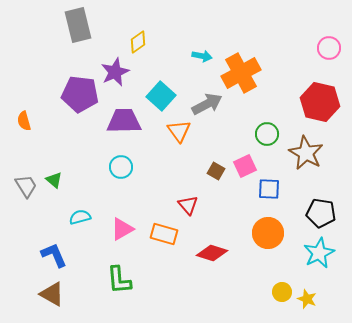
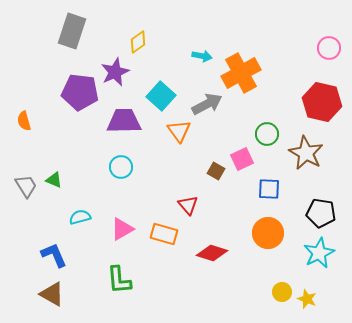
gray rectangle: moved 6 px left, 6 px down; rotated 32 degrees clockwise
purple pentagon: moved 2 px up
red hexagon: moved 2 px right
pink square: moved 3 px left, 7 px up
green triangle: rotated 18 degrees counterclockwise
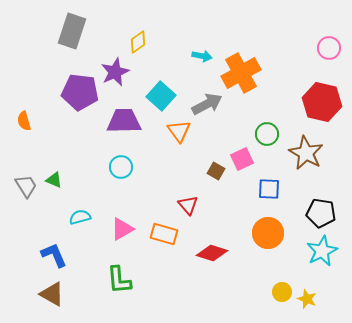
cyan star: moved 3 px right, 2 px up
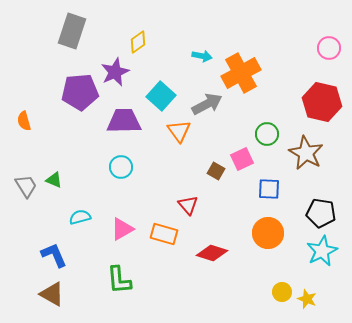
purple pentagon: rotated 12 degrees counterclockwise
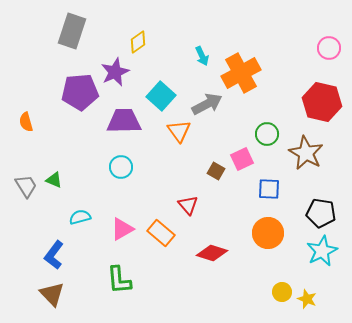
cyan arrow: rotated 54 degrees clockwise
orange semicircle: moved 2 px right, 1 px down
orange rectangle: moved 3 px left, 1 px up; rotated 24 degrees clockwise
blue L-shape: rotated 120 degrees counterclockwise
brown triangle: rotated 16 degrees clockwise
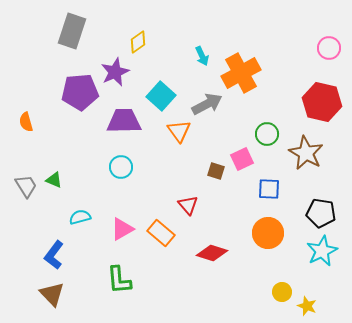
brown square: rotated 12 degrees counterclockwise
yellow star: moved 7 px down
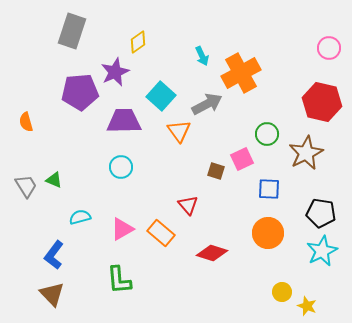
brown star: rotated 16 degrees clockwise
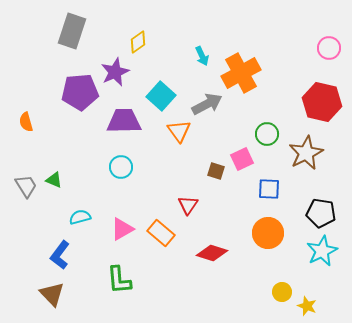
red triangle: rotated 15 degrees clockwise
blue L-shape: moved 6 px right
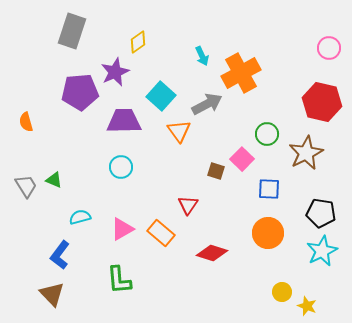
pink square: rotated 20 degrees counterclockwise
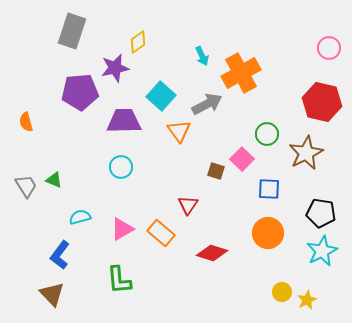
purple star: moved 4 px up; rotated 12 degrees clockwise
yellow star: moved 6 px up; rotated 24 degrees clockwise
